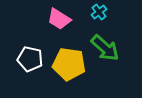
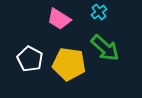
white pentagon: rotated 15 degrees clockwise
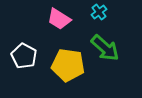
white pentagon: moved 6 px left, 3 px up
yellow pentagon: moved 1 px left, 1 px down
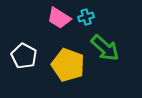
cyan cross: moved 13 px left, 5 px down; rotated 21 degrees clockwise
pink trapezoid: moved 1 px up
yellow pentagon: rotated 12 degrees clockwise
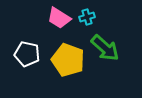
cyan cross: moved 1 px right
white pentagon: moved 3 px right, 2 px up; rotated 15 degrees counterclockwise
yellow pentagon: moved 5 px up
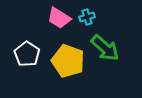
white pentagon: rotated 20 degrees clockwise
yellow pentagon: moved 1 px down
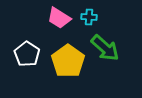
cyan cross: moved 2 px right; rotated 21 degrees clockwise
yellow pentagon: rotated 16 degrees clockwise
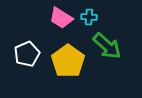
pink trapezoid: moved 2 px right
green arrow: moved 2 px right, 2 px up
white pentagon: rotated 15 degrees clockwise
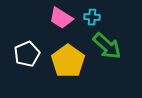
cyan cross: moved 3 px right
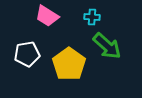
pink trapezoid: moved 14 px left, 2 px up
white pentagon: rotated 15 degrees clockwise
yellow pentagon: moved 1 px right, 3 px down
